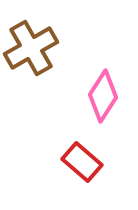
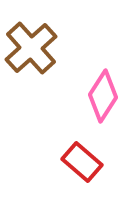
brown cross: rotated 12 degrees counterclockwise
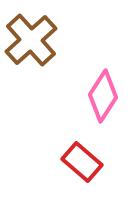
brown cross: moved 8 px up
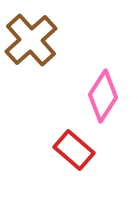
red rectangle: moved 8 px left, 12 px up
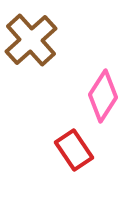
red rectangle: rotated 15 degrees clockwise
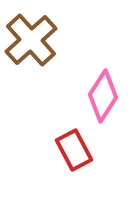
red rectangle: rotated 6 degrees clockwise
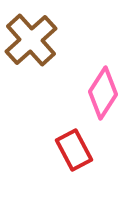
pink diamond: moved 3 px up
